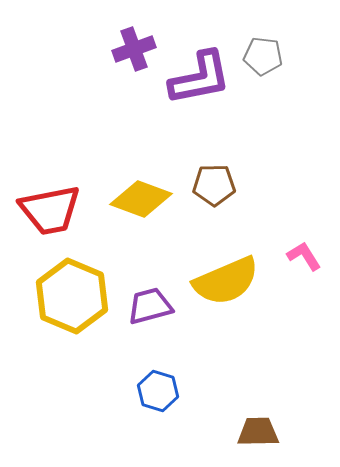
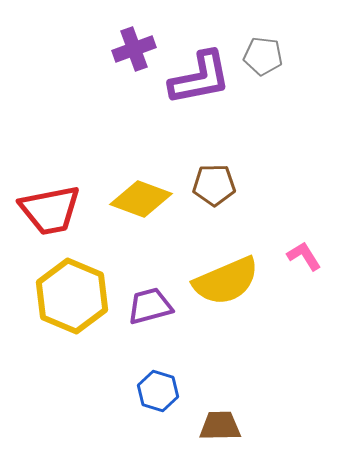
brown trapezoid: moved 38 px left, 6 px up
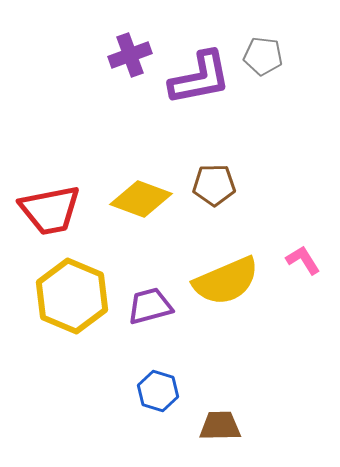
purple cross: moved 4 px left, 6 px down
pink L-shape: moved 1 px left, 4 px down
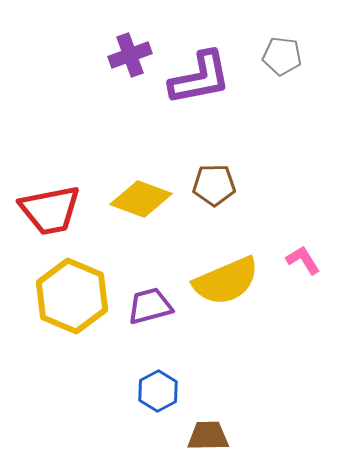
gray pentagon: moved 19 px right
blue hexagon: rotated 15 degrees clockwise
brown trapezoid: moved 12 px left, 10 px down
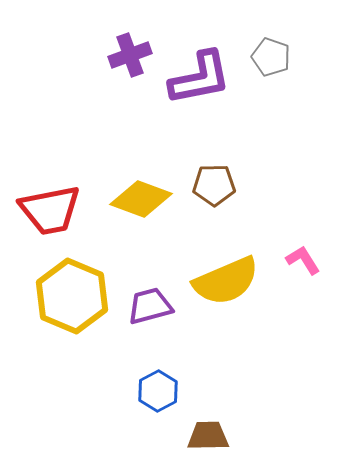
gray pentagon: moved 11 px left, 1 px down; rotated 12 degrees clockwise
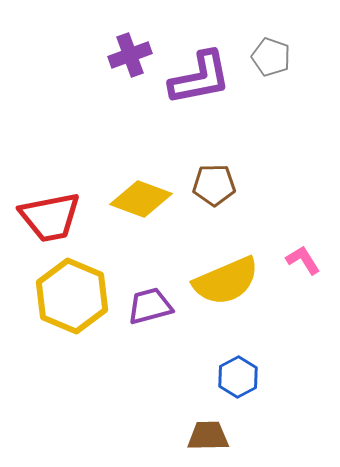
red trapezoid: moved 7 px down
blue hexagon: moved 80 px right, 14 px up
